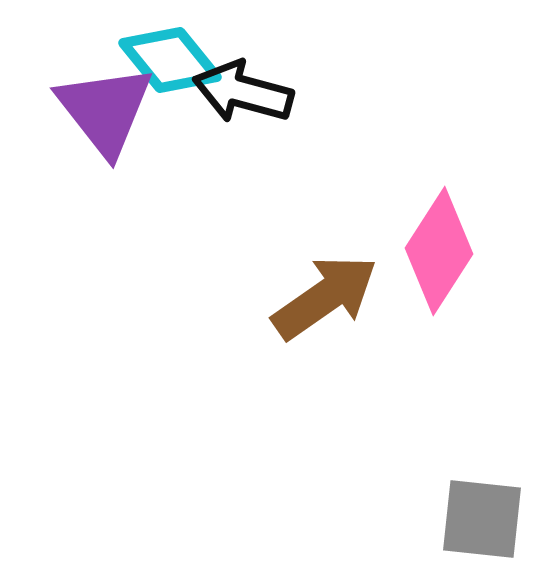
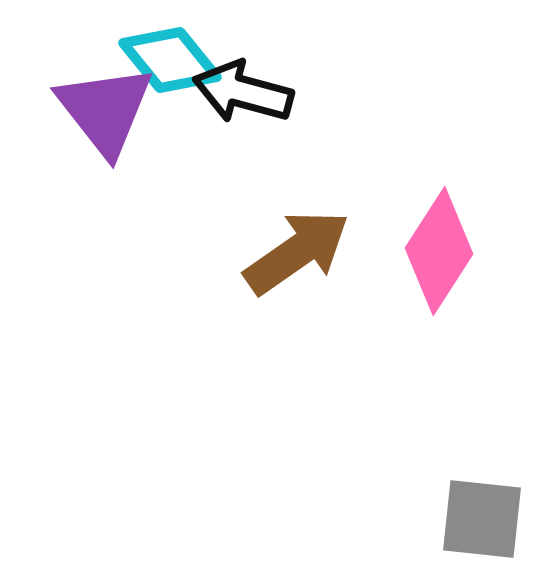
brown arrow: moved 28 px left, 45 px up
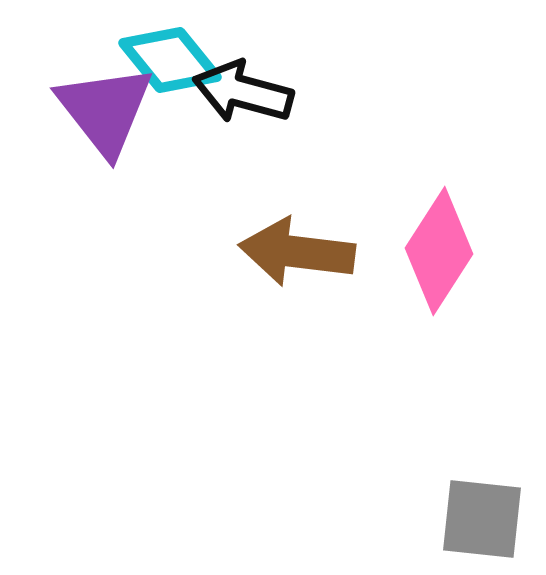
brown arrow: rotated 138 degrees counterclockwise
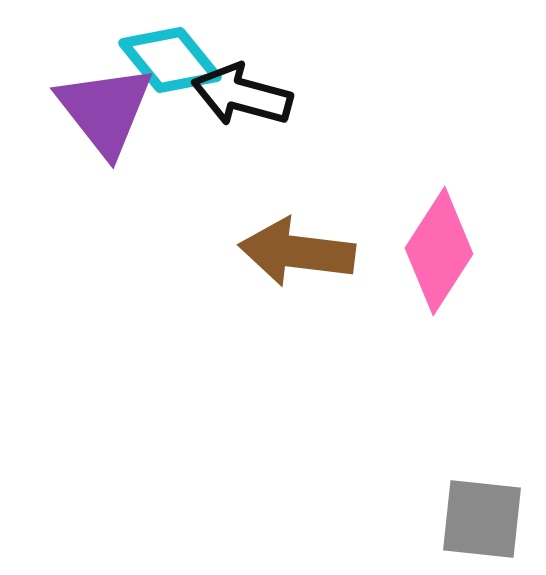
black arrow: moved 1 px left, 3 px down
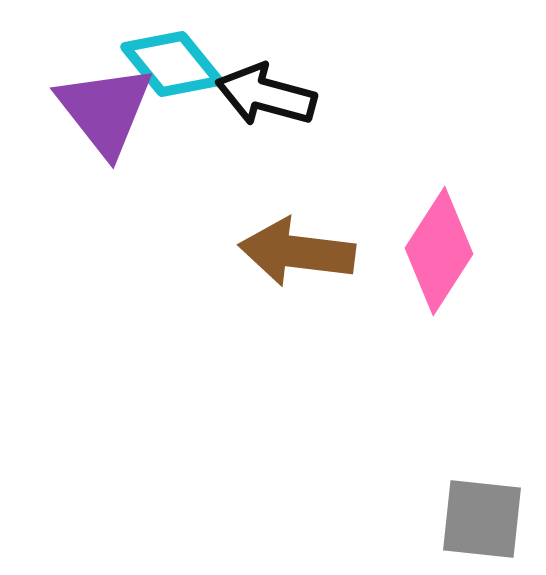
cyan diamond: moved 2 px right, 4 px down
black arrow: moved 24 px right
